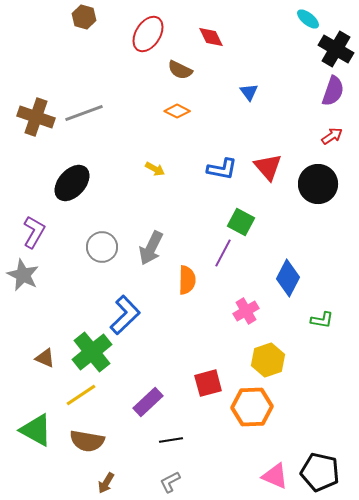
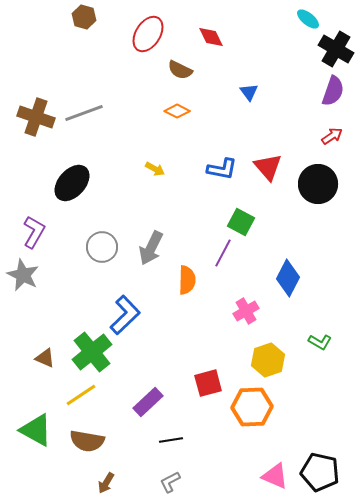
green L-shape at (322, 320): moved 2 px left, 22 px down; rotated 20 degrees clockwise
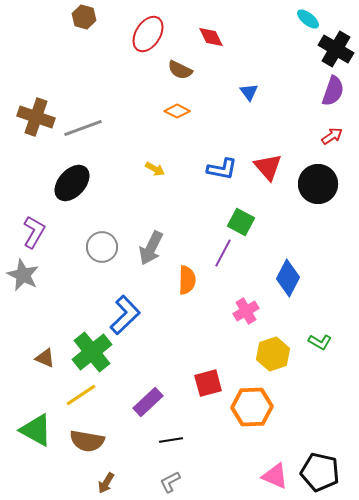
gray line at (84, 113): moved 1 px left, 15 px down
yellow hexagon at (268, 360): moved 5 px right, 6 px up
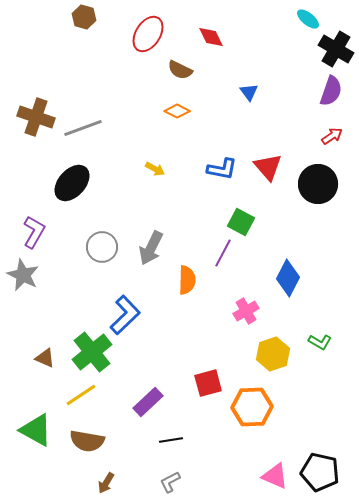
purple semicircle at (333, 91): moved 2 px left
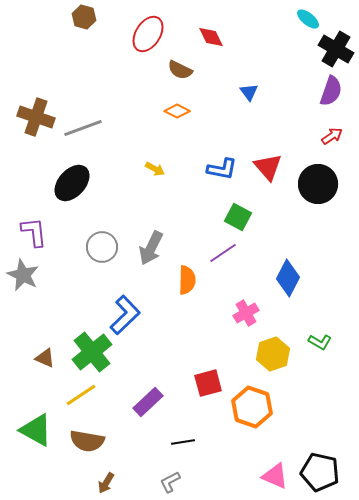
green square at (241, 222): moved 3 px left, 5 px up
purple L-shape at (34, 232): rotated 36 degrees counterclockwise
purple line at (223, 253): rotated 28 degrees clockwise
pink cross at (246, 311): moved 2 px down
orange hexagon at (252, 407): rotated 21 degrees clockwise
black line at (171, 440): moved 12 px right, 2 px down
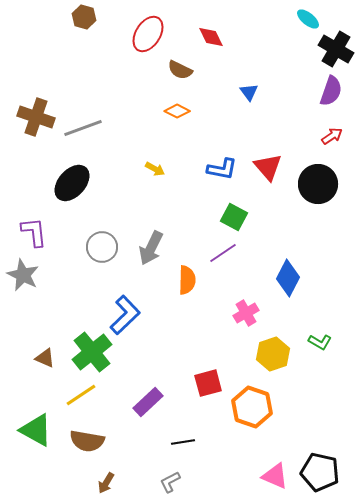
green square at (238, 217): moved 4 px left
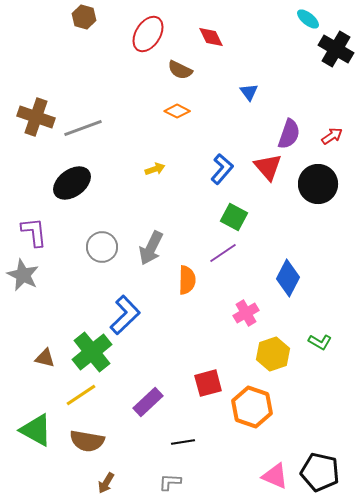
purple semicircle at (331, 91): moved 42 px left, 43 px down
yellow arrow at (155, 169): rotated 48 degrees counterclockwise
blue L-shape at (222, 169): rotated 60 degrees counterclockwise
black ellipse at (72, 183): rotated 12 degrees clockwise
brown triangle at (45, 358): rotated 10 degrees counterclockwise
gray L-shape at (170, 482): rotated 30 degrees clockwise
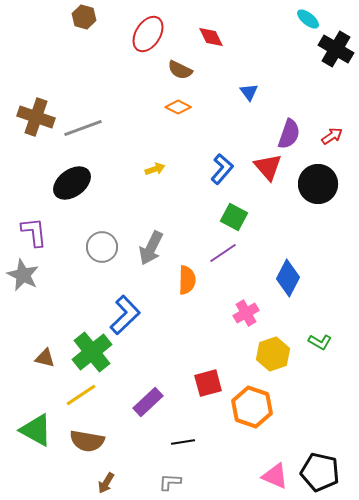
orange diamond at (177, 111): moved 1 px right, 4 px up
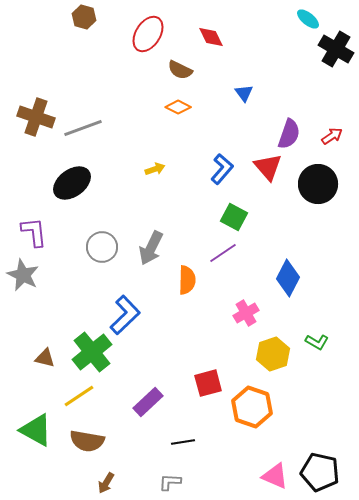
blue triangle at (249, 92): moved 5 px left, 1 px down
green L-shape at (320, 342): moved 3 px left
yellow line at (81, 395): moved 2 px left, 1 px down
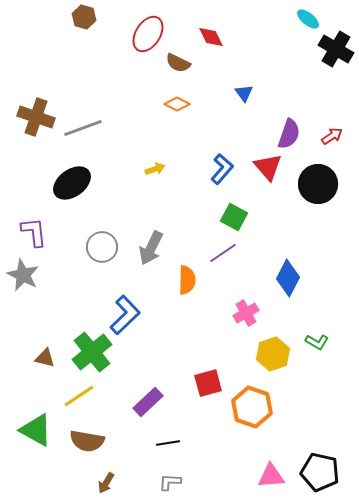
brown semicircle at (180, 70): moved 2 px left, 7 px up
orange diamond at (178, 107): moved 1 px left, 3 px up
black line at (183, 442): moved 15 px left, 1 px down
pink triangle at (275, 476): moved 4 px left; rotated 28 degrees counterclockwise
